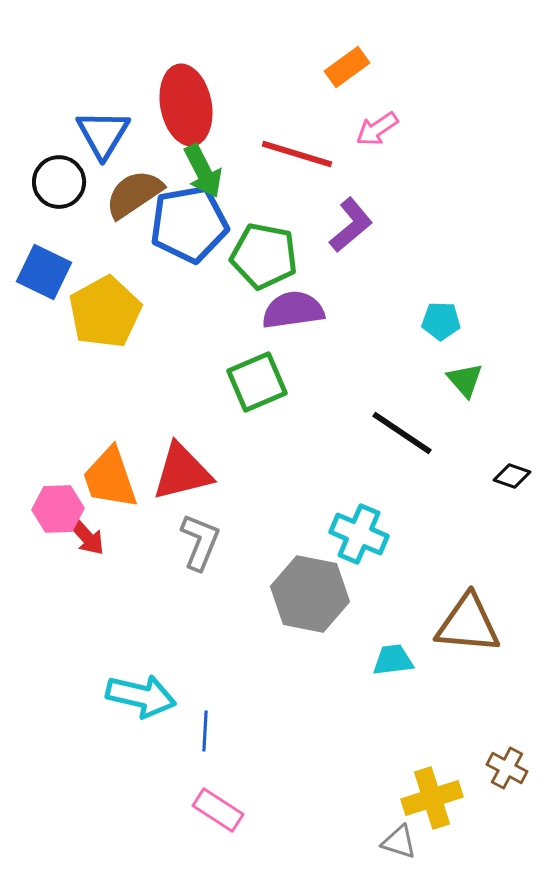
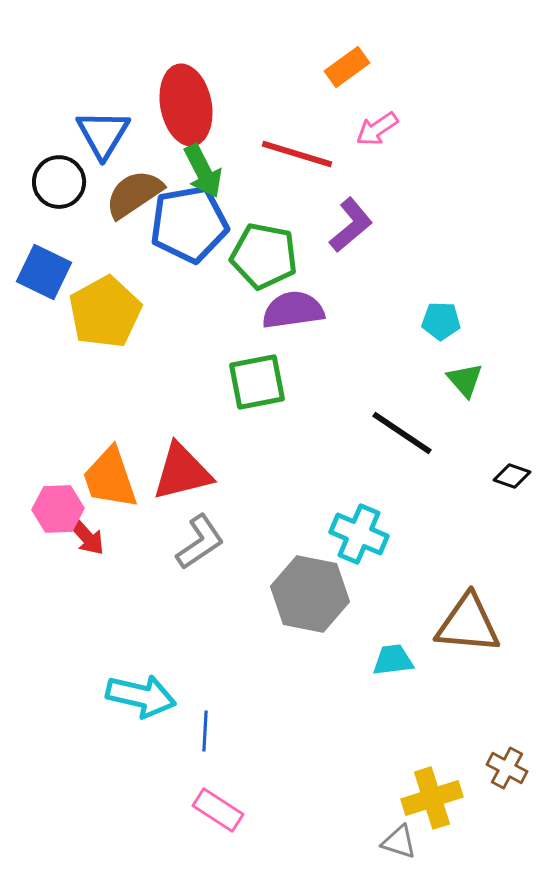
green square: rotated 12 degrees clockwise
gray L-shape: rotated 34 degrees clockwise
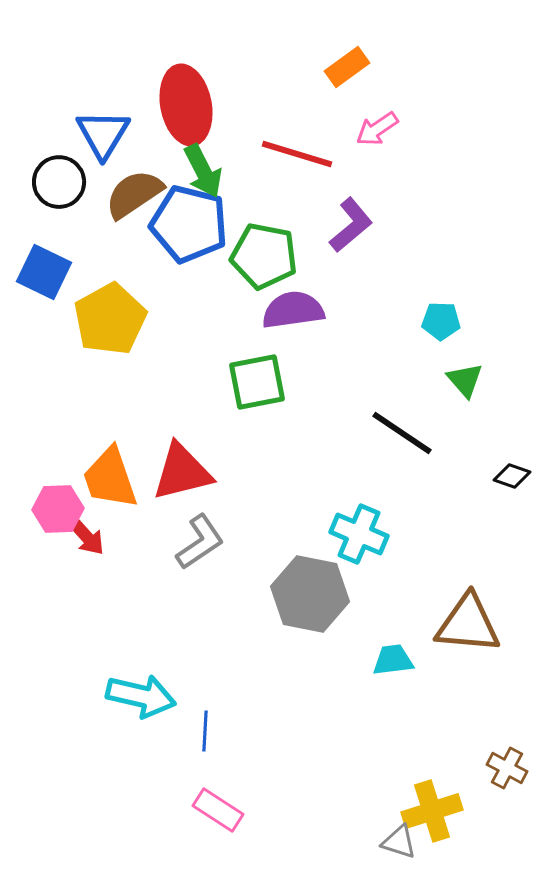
blue pentagon: rotated 24 degrees clockwise
yellow pentagon: moved 5 px right, 7 px down
yellow cross: moved 13 px down
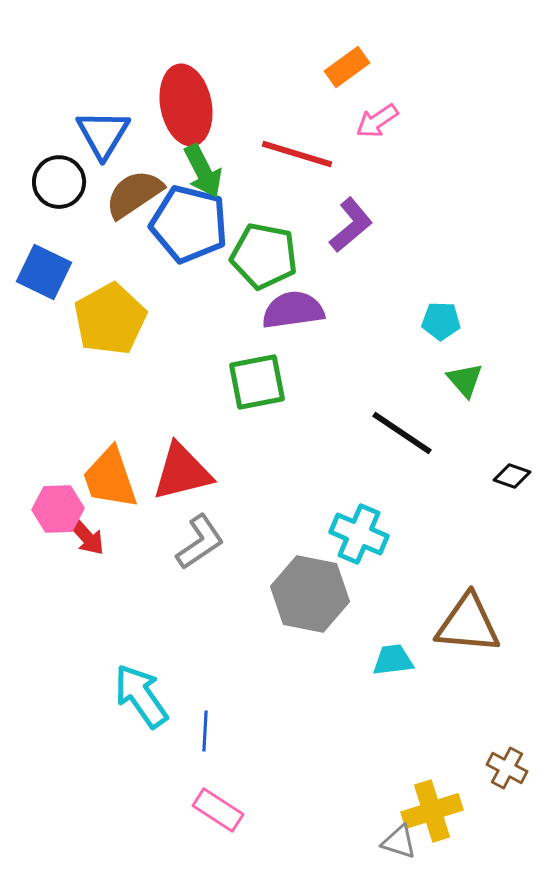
pink arrow: moved 8 px up
cyan arrow: rotated 138 degrees counterclockwise
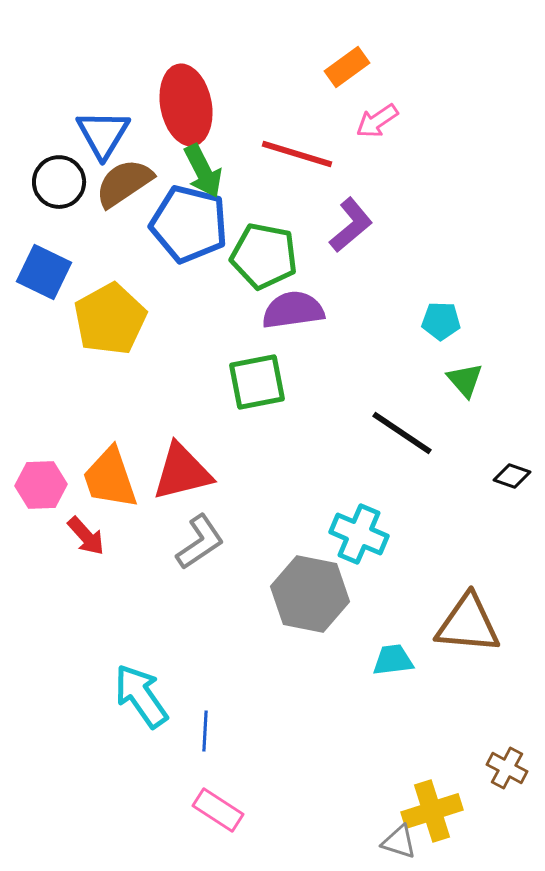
brown semicircle: moved 10 px left, 11 px up
pink hexagon: moved 17 px left, 24 px up
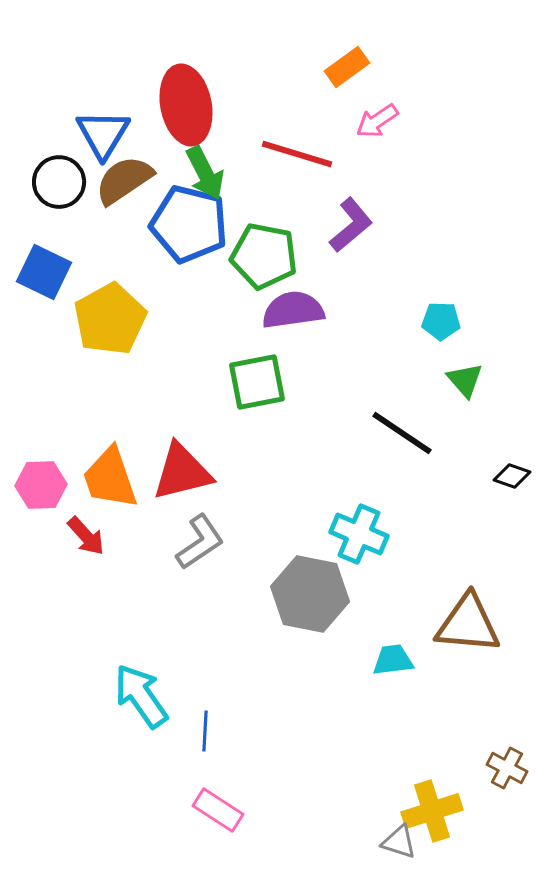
green arrow: moved 2 px right, 2 px down
brown semicircle: moved 3 px up
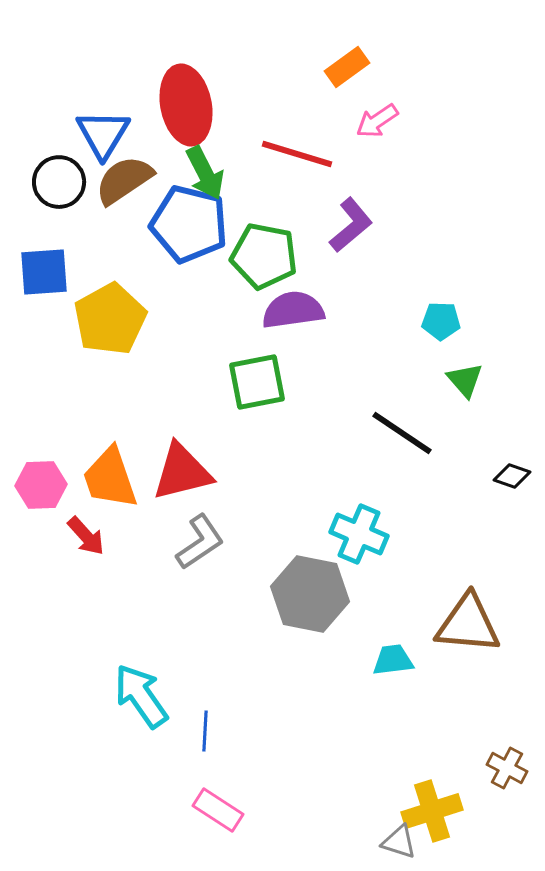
blue square: rotated 30 degrees counterclockwise
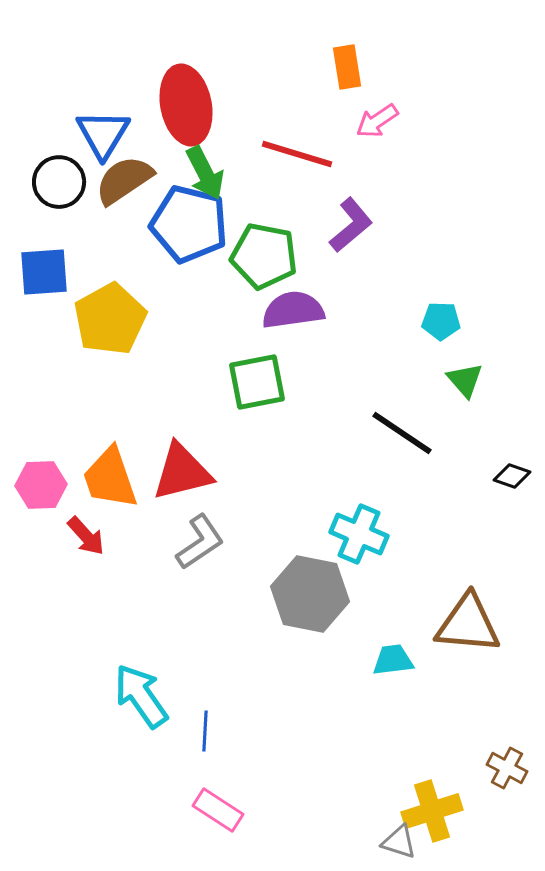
orange rectangle: rotated 63 degrees counterclockwise
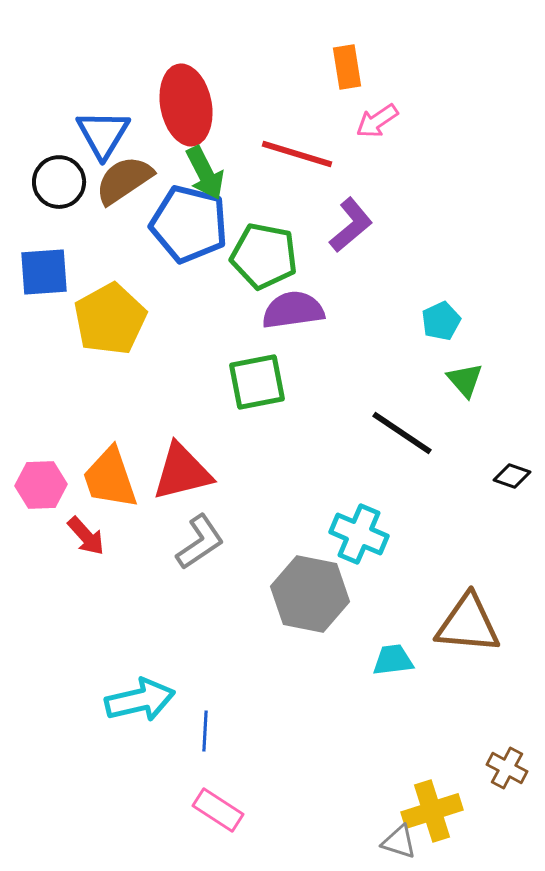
cyan pentagon: rotated 27 degrees counterclockwise
cyan arrow: moved 1 px left, 4 px down; rotated 112 degrees clockwise
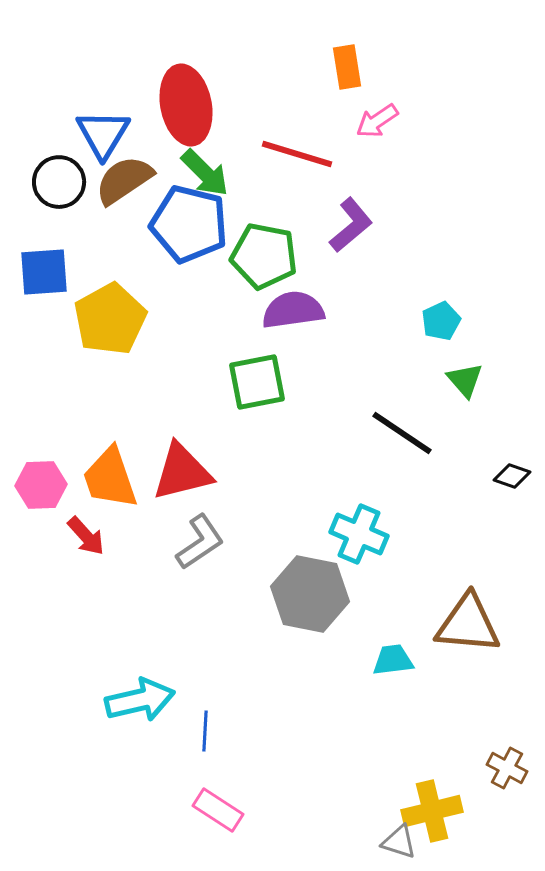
green arrow: rotated 18 degrees counterclockwise
yellow cross: rotated 4 degrees clockwise
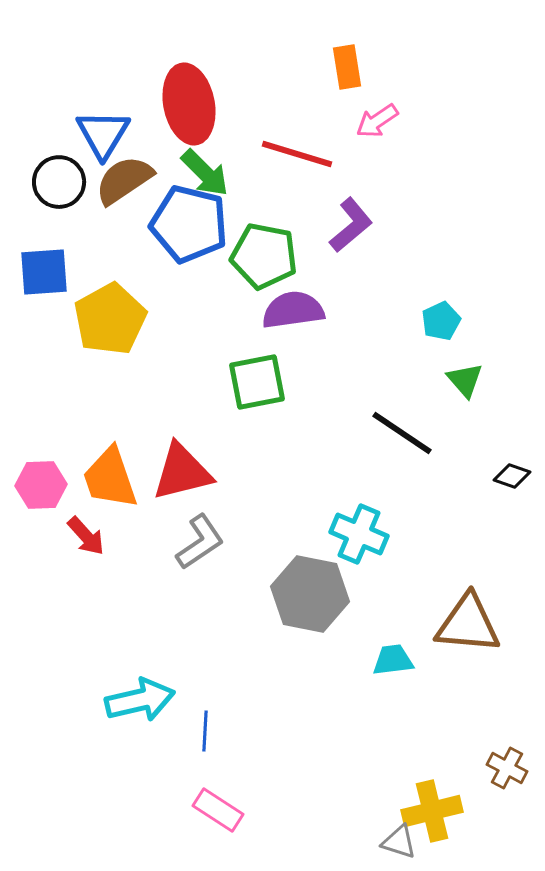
red ellipse: moved 3 px right, 1 px up
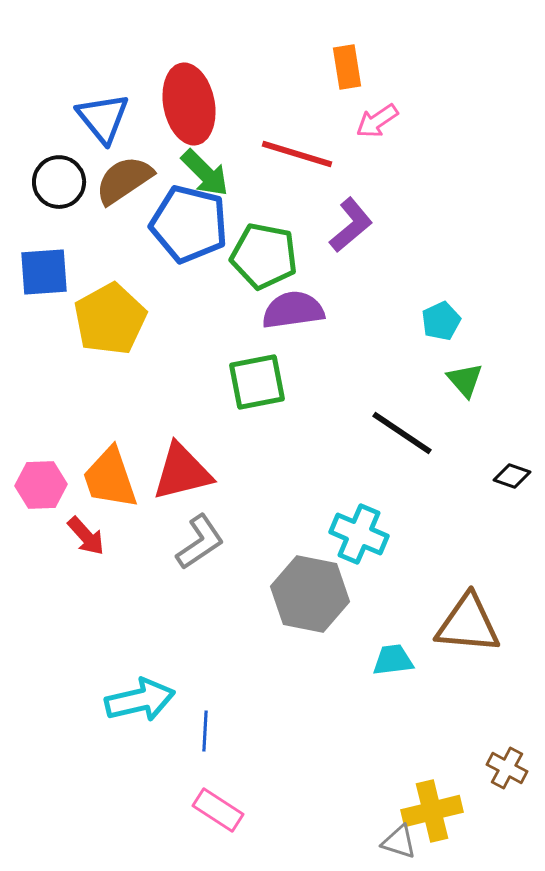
blue triangle: moved 16 px up; rotated 10 degrees counterclockwise
